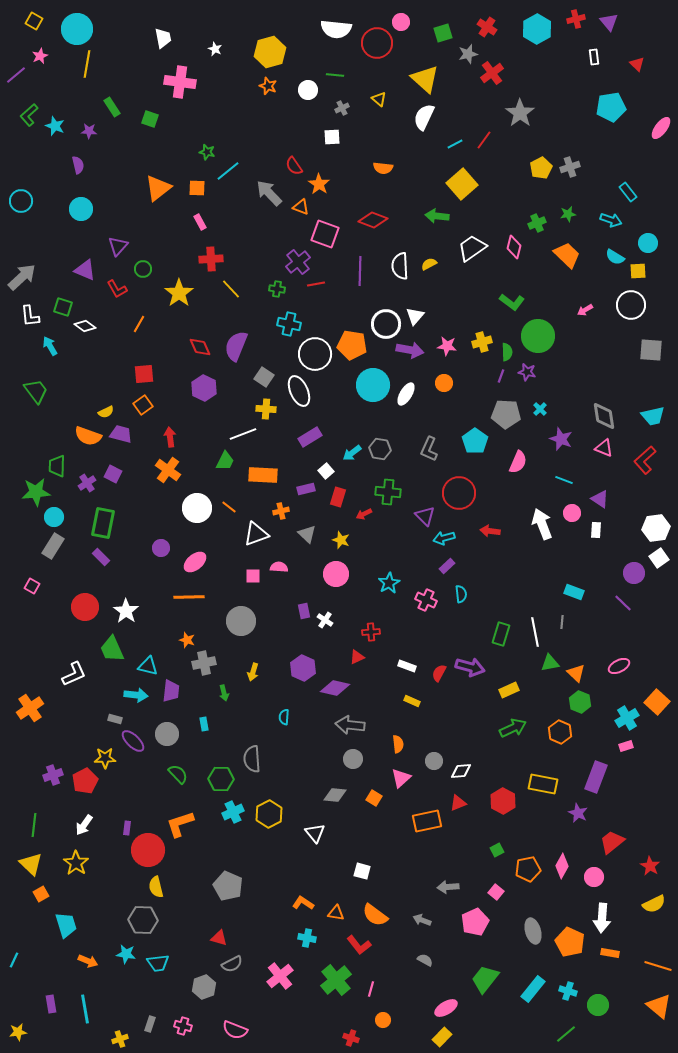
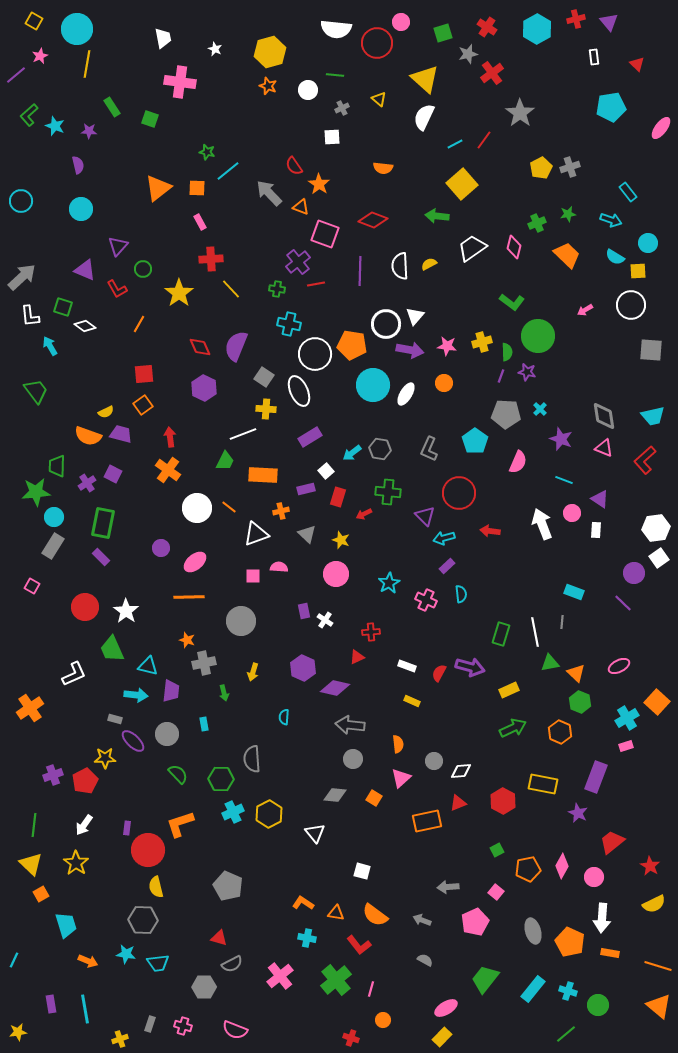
gray hexagon at (204, 987): rotated 20 degrees clockwise
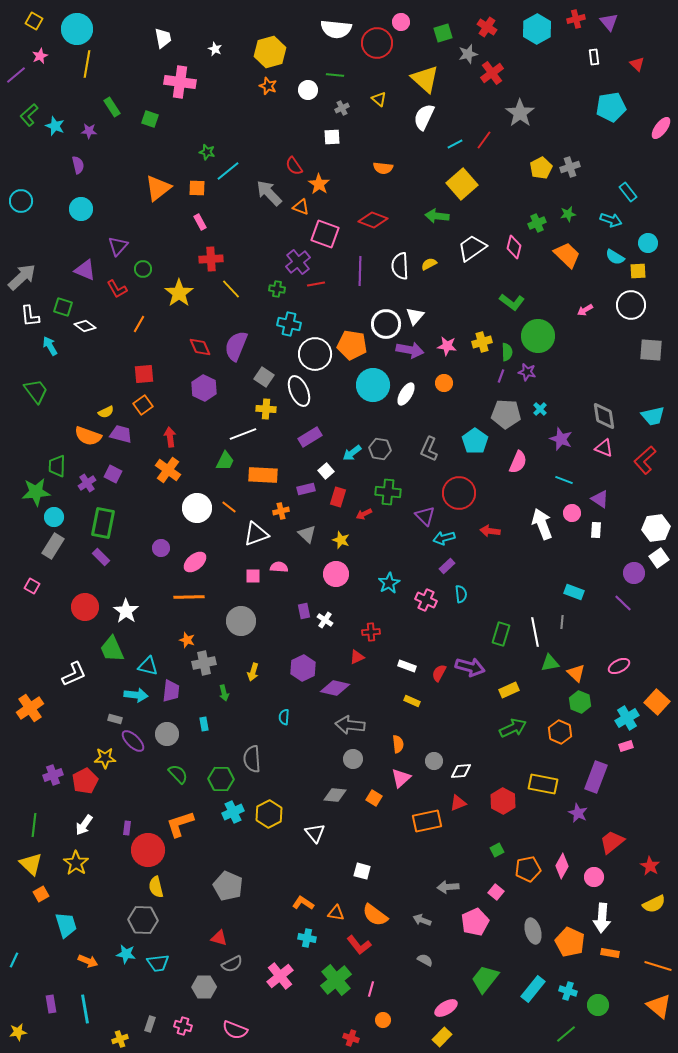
purple hexagon at (303, 668): rotated 10 degrees clockwise
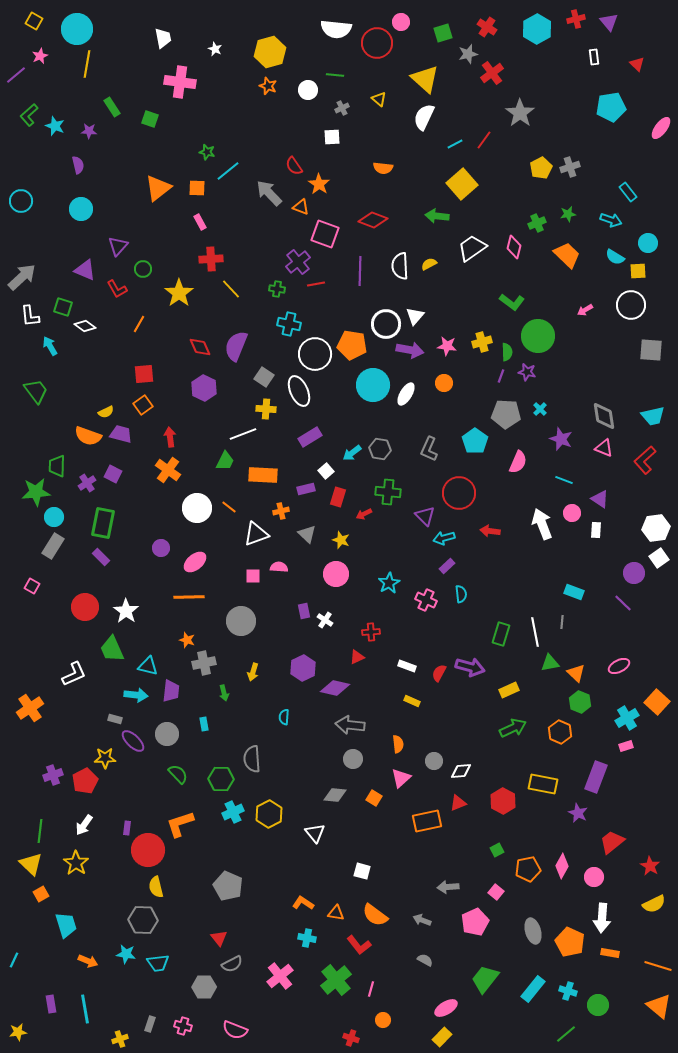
green line at (34, 825): moved 6 px right, 6 px down
red triangle at (219, 938): rotated 36 degrees clockwise
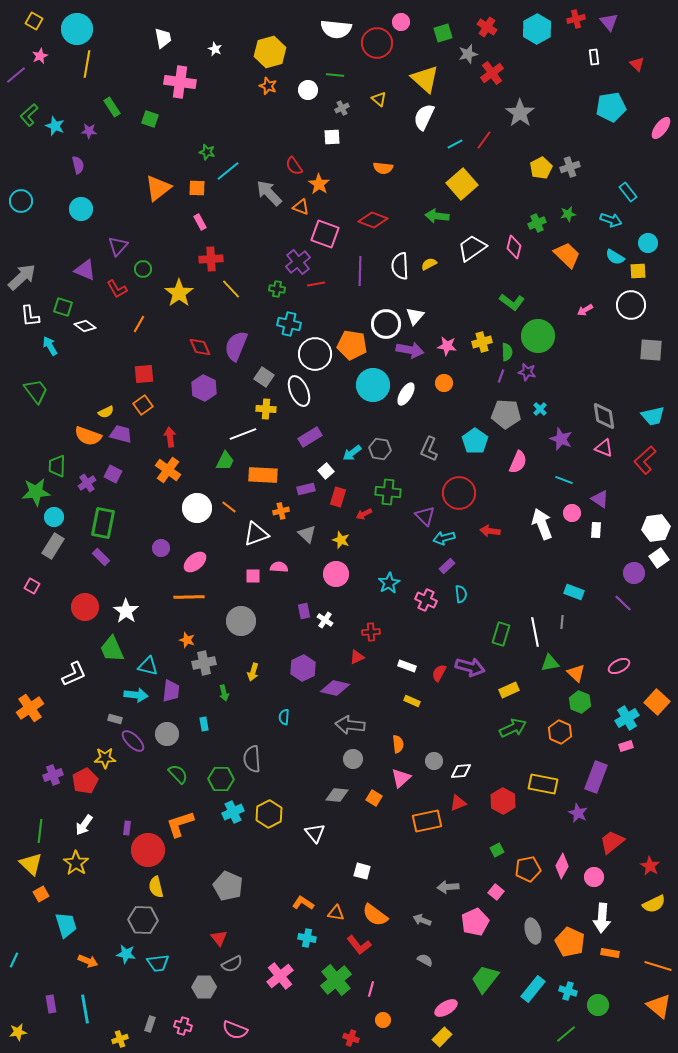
gray diamond at (335, 795): moved 2 px right
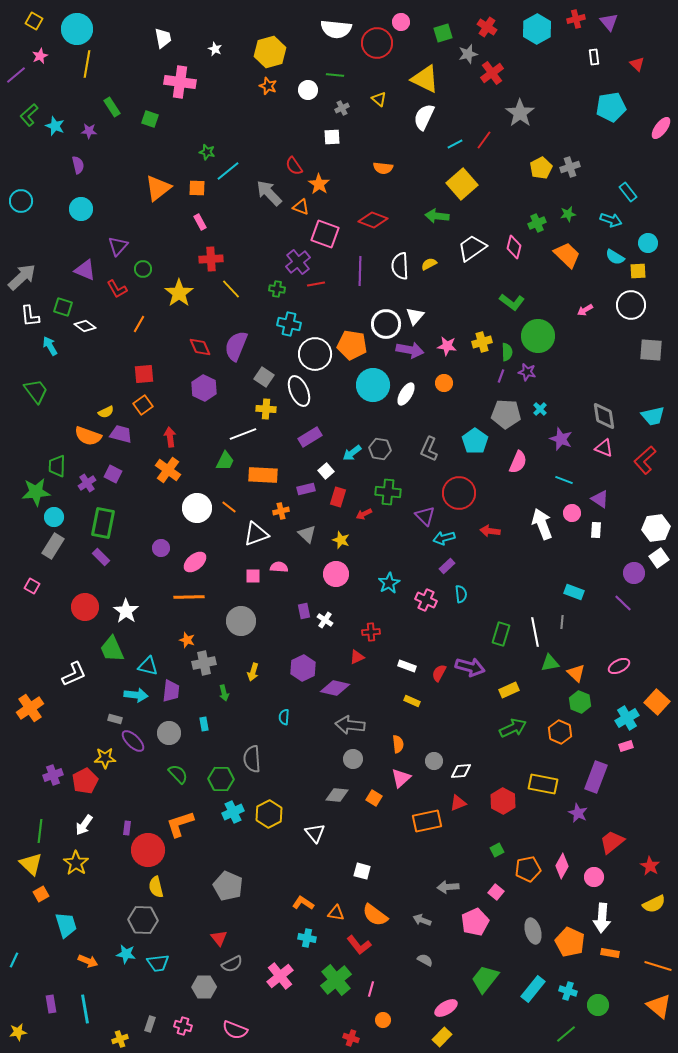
yellow triangle at (425, 79): rotated 16 degrees counterclockwise
gray circle at (167, 734): moved 2 px right, 1 px up
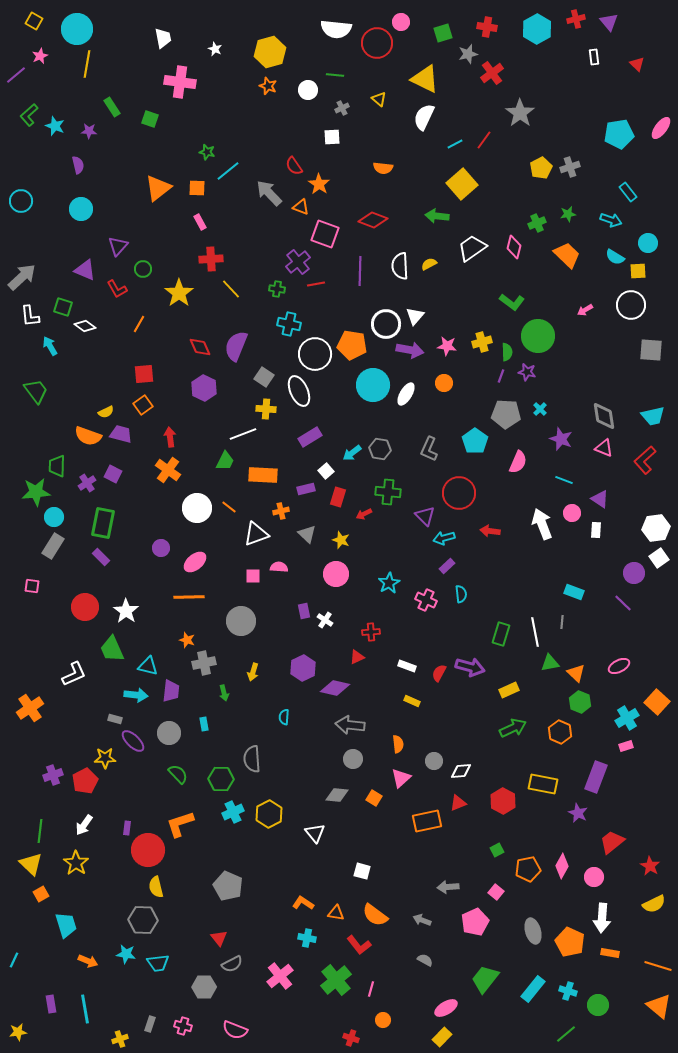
red cross at (487, 27): rotated 24 degrees counterclockwise
cyan pentagon at (611, 107): moved 8 px right, 27 px down
pink square at (32, 586): rotated 21 degrees counterclockwise
